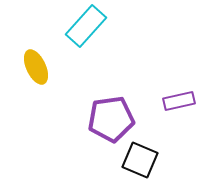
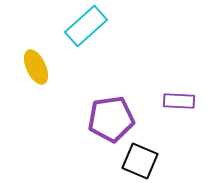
cyan rectangle: rotated 6 degrees clockwise
purple rectangle: rotated 16 degrees clockwise
black square: moved 1 px down
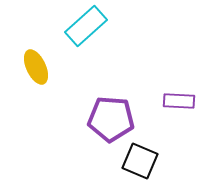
purple pentagon: rotated 12 degrees clockwise
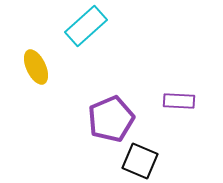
purple pentagon: rotated 27 degrees counterclockwise
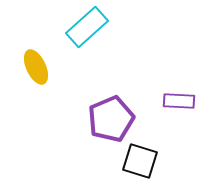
cyan rectangle: moved 1 px right, 1 px down
black square: rotated 6 degrees counterclockwise
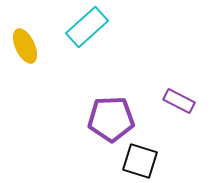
yellow ellipse: moved 11 px left, 21 px up
purple rectangle: rotated 24 degrees clockwise
purple pentagon: rotated 21 degrees clockwise
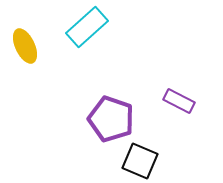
purple pentagon: rotated 21 degrees clockwise
black square: rotated 6 degrees clockwise
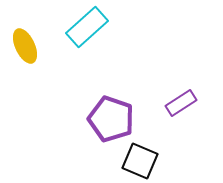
purple rectangle: moved 2 px right, 2 px down; rotated 60 degrees counterclockwise
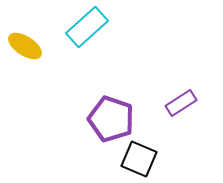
yellow ellipse: rotated 32 degrees counterclockwise
black square: moved 1 px left, 2 px up
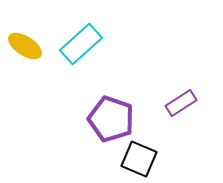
cyan rectangle: moved 6 px left, 17 px down
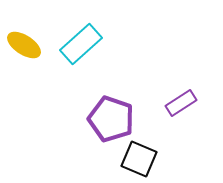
yellow ellipse: moved 1 px left, 1 px up
